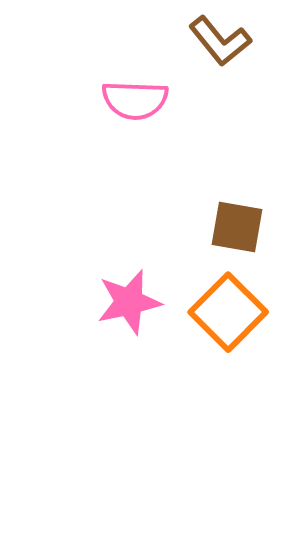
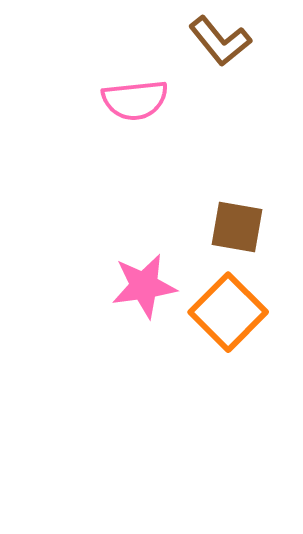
pink semicircle: rotated 8 degrees counterclockwise
pink star: moved 15 px right, 16 px up; rotated 4 degrees clockwise
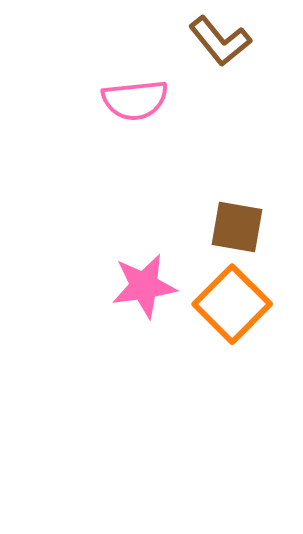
orange square: moved 4 px right, 8 px up
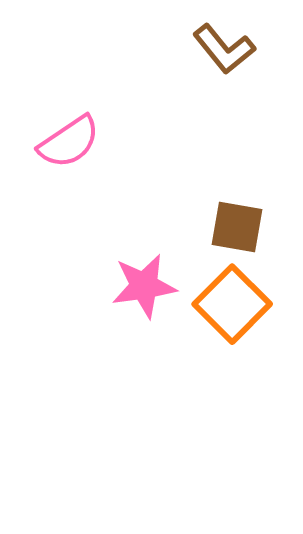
brown L-shape: moved 4 px right, 8 px down
pink semicircle: moved 66 px left, 42 px down; rotated 28 degrees counterclockwise
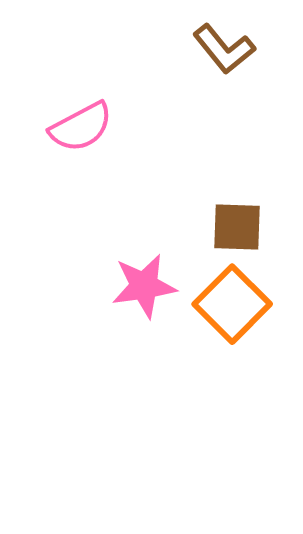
pink semicircle: moved 12 px right, 15 px up; rotated 6 degrees clockwise
brown square: rotated 8 degrees counterclockwise
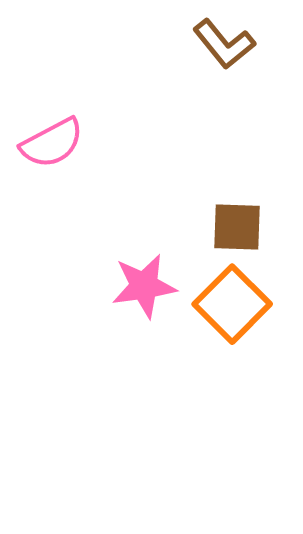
brown L-shape: moved 5 px up
pink semicircle: moved 29 px left, 16 px down
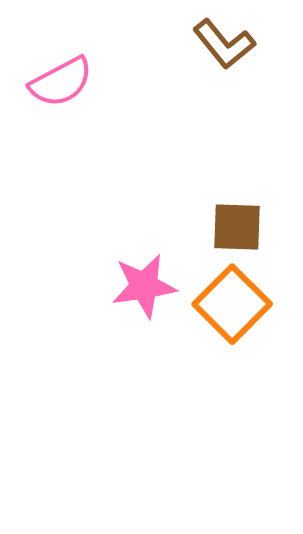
pink semicircle: moved 9 px right, 61 px up
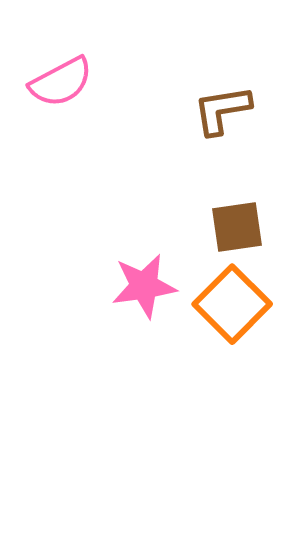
brown L-shape: moved 2 px left, 66 px down; rotated 120 degrees clockwise
brown square: rotated 10 degrees counterclockwise
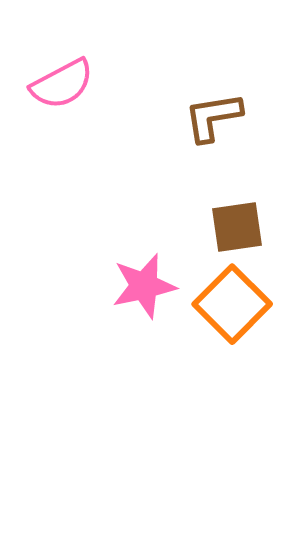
pink semicircle: moved 1 px right, 2 px down
brown L-shape: moved 9 px left, 7 px down
pink star: rotated 4 degrees counterclockwise
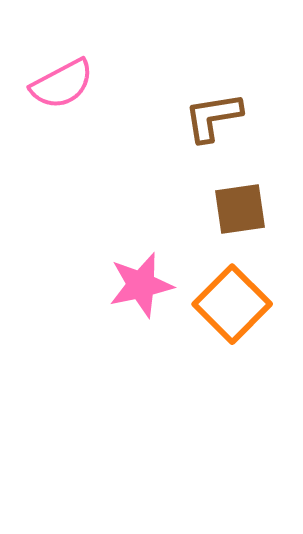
brown square: moved 3 px right, 18 px up
pink star: moved 3 px left, 1 px up
